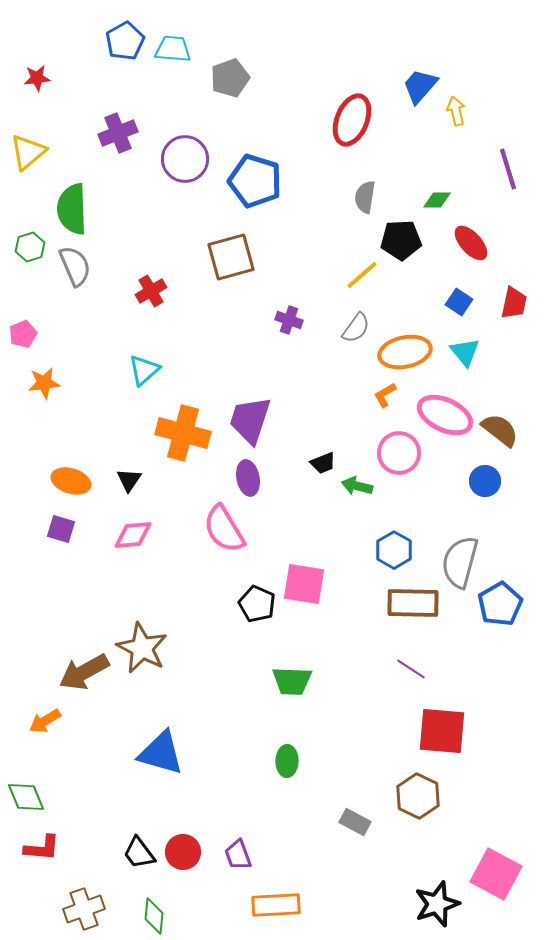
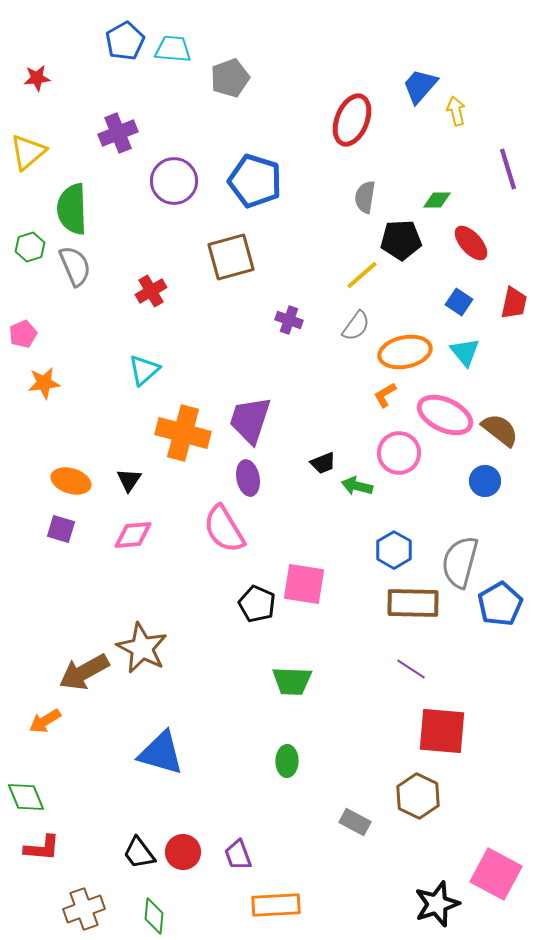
purple circle at (185, 159): moved 11 px left, 22 px down
gray semicircle at (356, 328): moved 2 px up
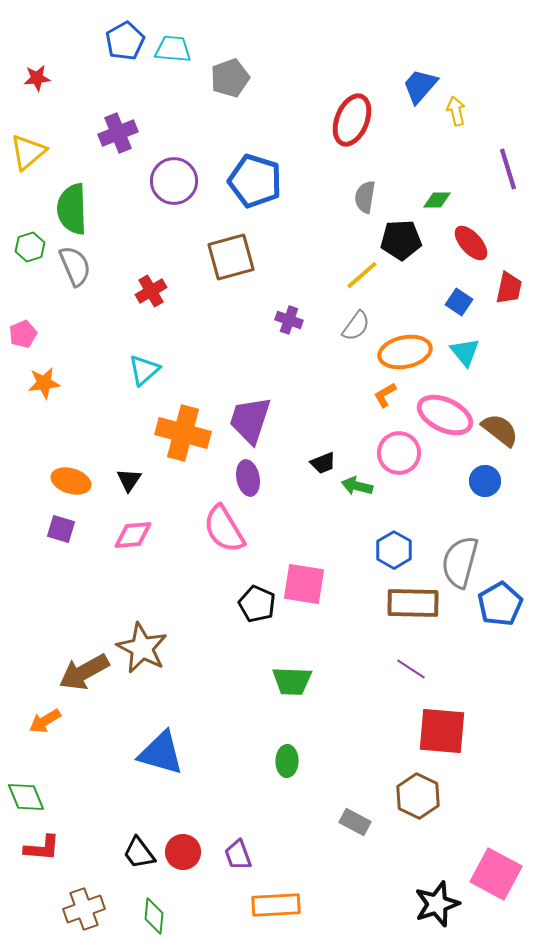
red trapezoid at (514, 303): moved 5 px left, 15 px up
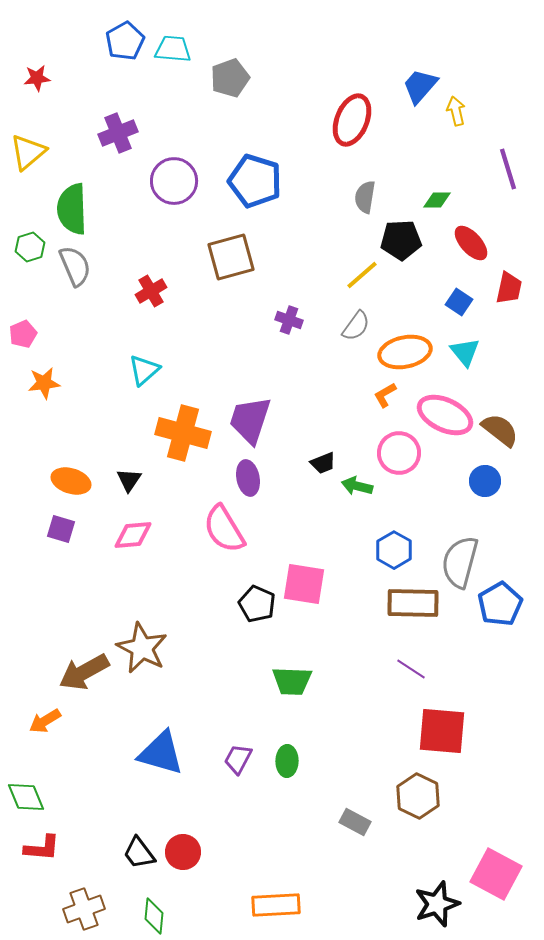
purple trapezoid at (238, 855): moved 96 px up; rotated 48 degrees clockwise
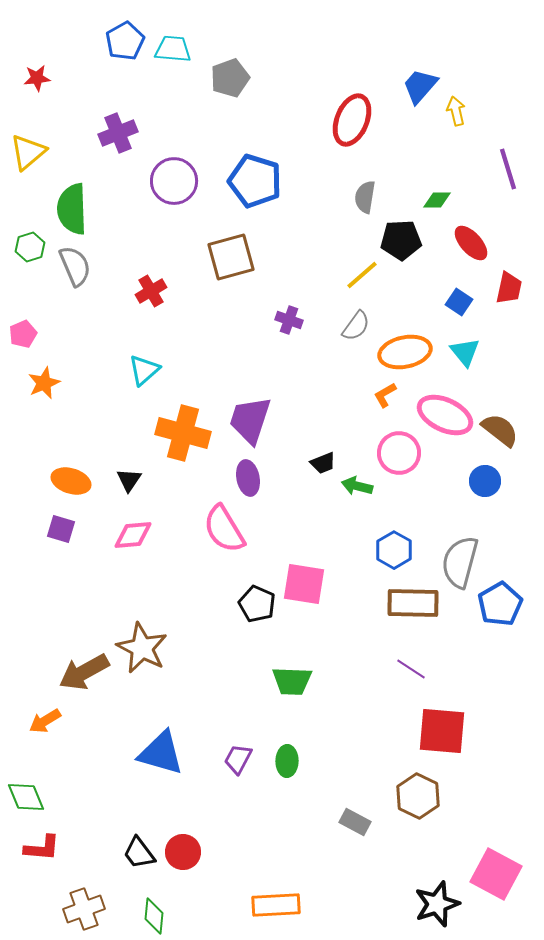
orange star at (44, 383): rotated 16 degrees counterclockwise
